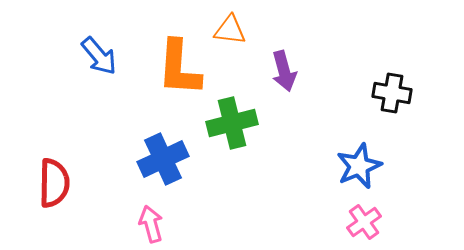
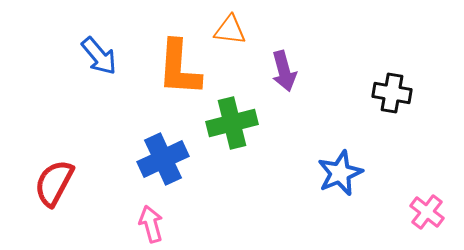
blue star: moved 19 px left, 7 px down
red semicircle: rotated 153 degrees counterclockwise
pink cross: moved 63 px right, 10 px up; rotated 16 degrees counterclockwise
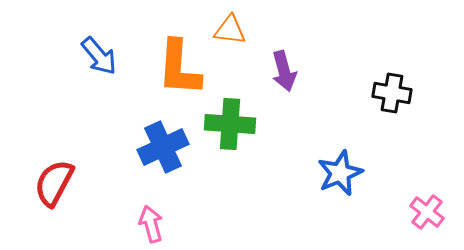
green cross: moved 2 px left, 1 px down; rotated 18 degrees clockwise
blue cross: moved 12 px up
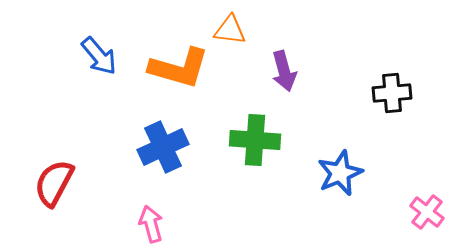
orange L-shape: rotated 78 degrees counterclockwise
black cross: rotated 15 degrees counterclockwise
green cross: moved 25 px right, 16 px down
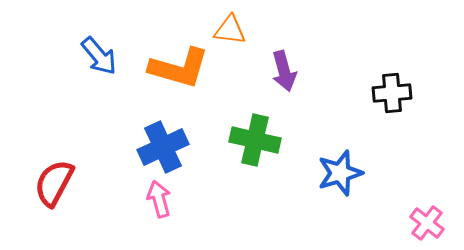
green cross: rotated 9 degrees clockwise
blue star: rotated 6 degrees clockwise
pink cross: moved 11 px down
pink arrow: moved 8 px right, 25 px up
